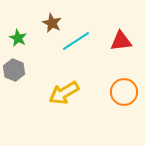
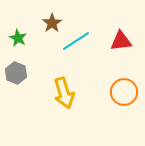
brown star: rotated 12 degrees clockwise
gray hexagon: moved 2 px right, 3 px down
yellow arrow: rotated 76 degrees counterclockwise
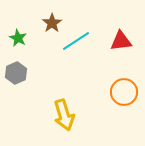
gray hexagon: rotated 15 degrees clockwise
yellow arrow: moved 22 px down
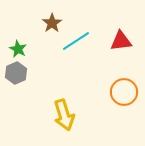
green star: moved 11 px down
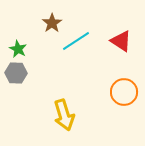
red triangle: rotated 40 degrees clockwise
gray hexagon: rotated 25 degrees clockwise
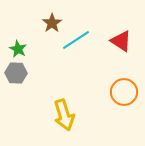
cyan line: moved 1 px up
